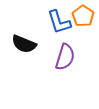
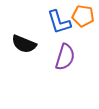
orange pentagon: rotated 25 degrees counterclockwise
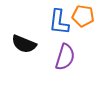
blue L-shape: rotated 24 degrees clockwise
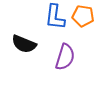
blue L-shape: moved 4 px left, 5 px up
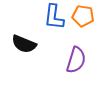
blue L-shape: moved 1 px left
purple semicircle: moved 11 px right, 3 px down
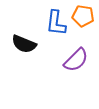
blue L-shape: moved 2 px right, 6 px down
purple semicircle: rotated 28 degrees clockwise
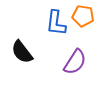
black semicircle: moved 2 px left, 8 px down; rotated 30 degrees clockwise
purple semicircle: moved 1 px left, 2 px down; rotated 12 degrees counterclockwise
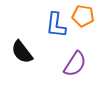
blue L-shape: moved 2 px down
purple semicircle: moved 2 px down
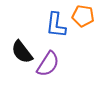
purple semicircle: moved 27 px left
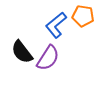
blue L-shape: rotated 44 degrees clockwise
purple semicircle: moved 6 px up
